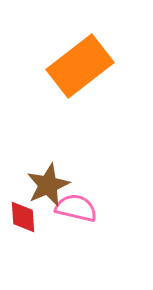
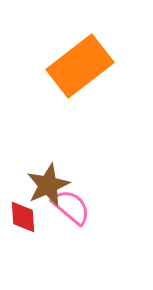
pink semicircle: moved 5 px left, 1 px up; rotated 27 degrees clockwise
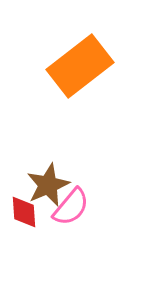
pink semicircle: rotated 90 degrees clockwise
red diamond: moved 1 px right, 5 px up
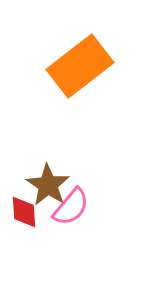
brown star: rotated 15 degrees counterclockwise
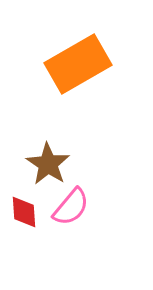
orange rectangle: moved 2 px left, 2 px up; rotated 8 degrees clockwise
brown star: moved 21 px up
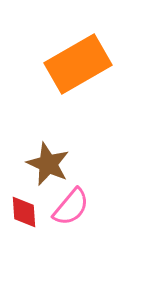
brown star: rotated 9 degrees counterclockwise
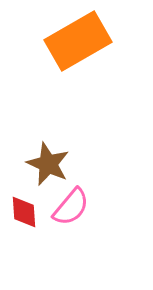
orange rectangle: moved 23 px up
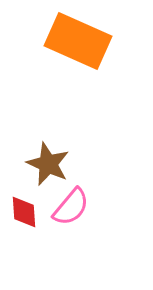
orange rectangle: rotated 54 degrees clockwise
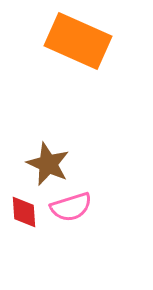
pink semicircle: rotated 33 degrees clockwise
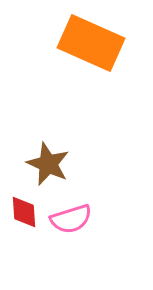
orange rectangle: moved 13 px right, 2 px down
pink semicircle: moved 12 px down
